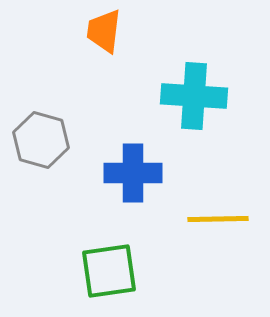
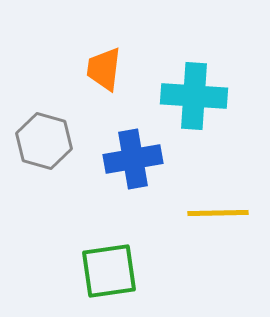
orange trapezoid: moved 38 px down
gray hexagon: moved 3 px right, 1 px down
blue cross: moved 14 px up; rotated 10 degrees counterclockwise
yellow line: moved 6 px up
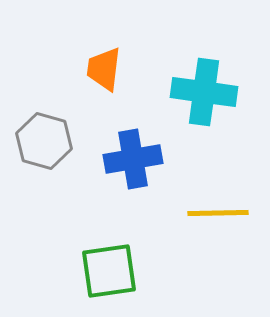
cyan cross: moved 10 px right, 4 px up; rotated 4 degrees clockwise
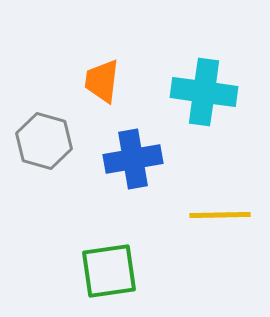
orange trapezoid: moved 2 px left, 12 px down
yellow line: moved 2 px right, 2 px down
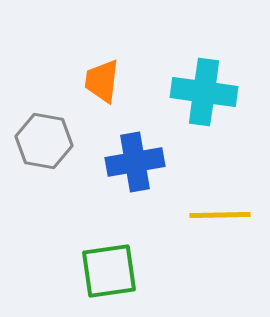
gray hexagon: rotated 6 degrees counterclockwise
blue cross: moved 2 px right, 3 px down
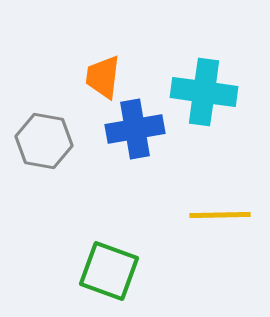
orange trapezoid: moved 1 px right, 4 px up
blue cross: moved 33 px up
green square: rotated 28 degrees clockwise
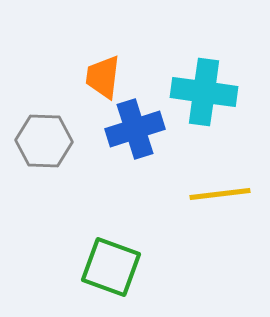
blue cross: rotated 8 degrees counterclockwise
gray hexagon: rotated 8 degrees counterclockwise
yellow line: moved 21 px up; rotated 6 degrees counterclockwise
green square: moved 2 px right, 4 px up
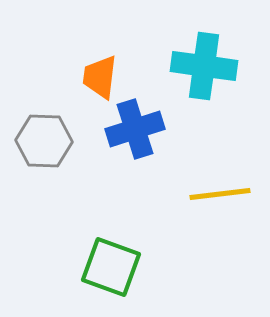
orange trapezoid: moved 3 px left
cyan cross: moved 26 px up
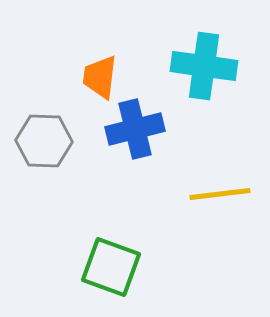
blue cross: rotated 4 degrees clockwise
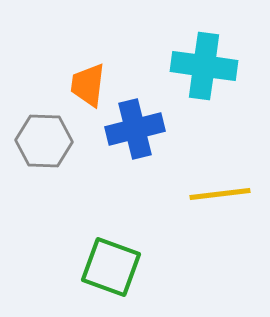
orange trapezoid: moved 12 px left, 8 px down
